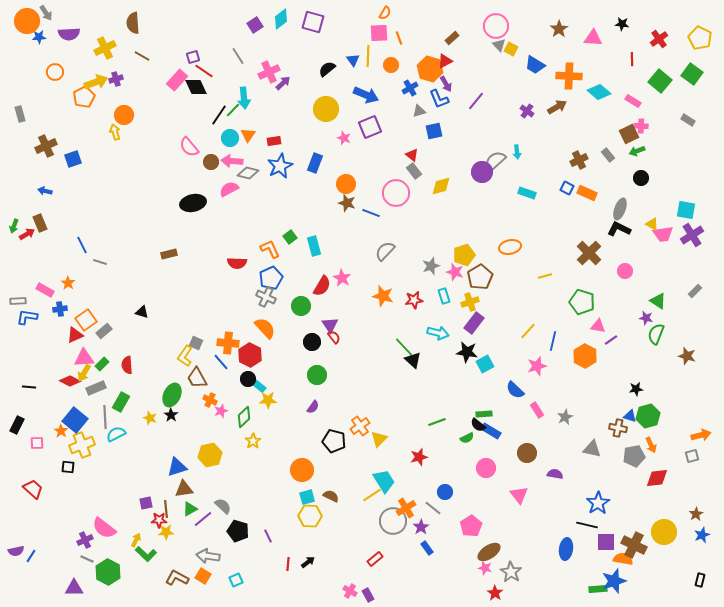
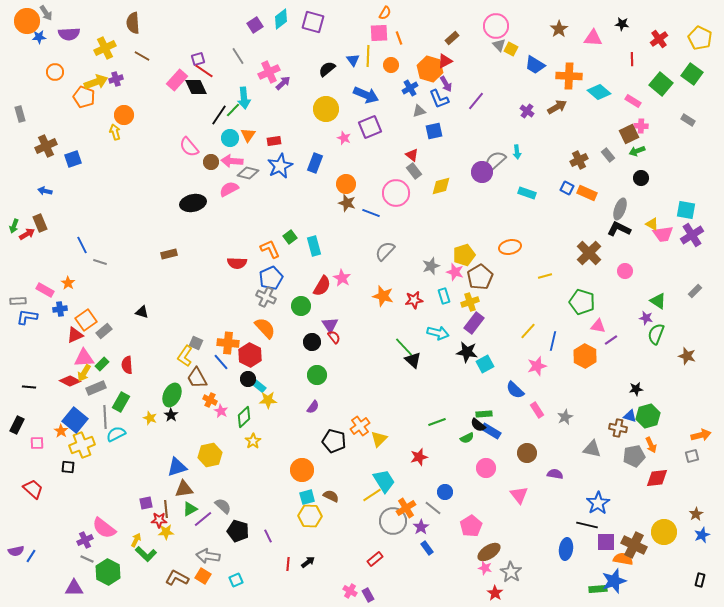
purple square at (193, 57): moved 5 px right, 2 px down
green square at (660, 81): moved 1 px right, 3 px down
orange pentagon at (84, 97): rotated 25 degrees counterclockwise
pink star at (221, 411): rotated 24 degrees counterclockwise
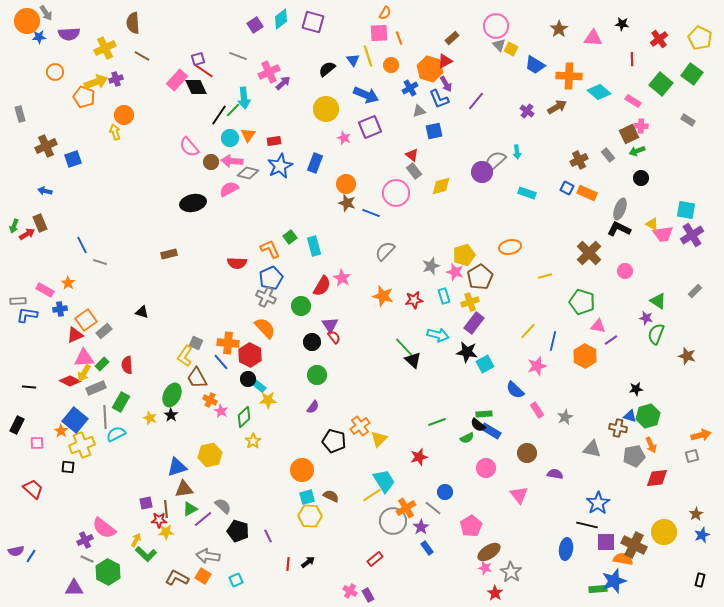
gray line at (238, 56): rotated 36 degrees counterclockwise
yellow line at (368, 56): rotated 20 degrees counterclockwise
blue L-shape at (27, 317): moved 2 px up
cyan arrow at (438, 333): moved 2 px down
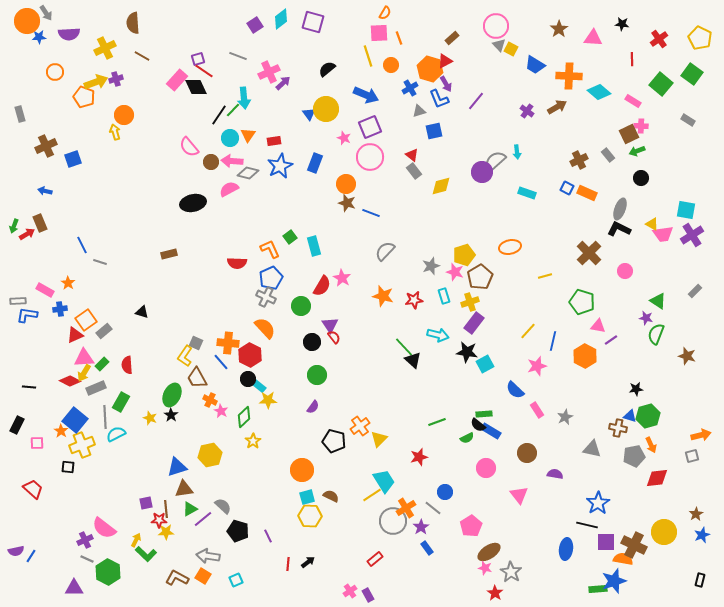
blue triangle at (353, 60): moved 44 px left, 54 px down
pink circle at (396, 193): moved 26 px left, 36 px up
pink cross at (350, 591): rotated 24 degrees clockwise
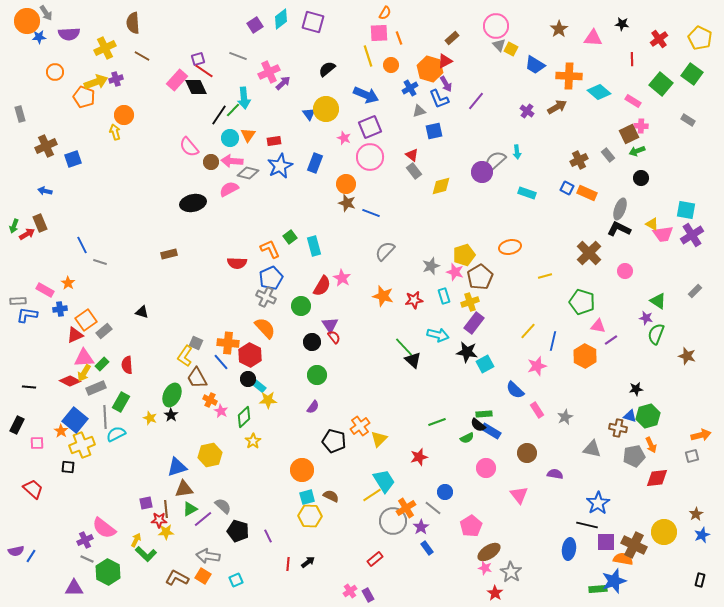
blue ellipse at (566, 549): moved 3 px right
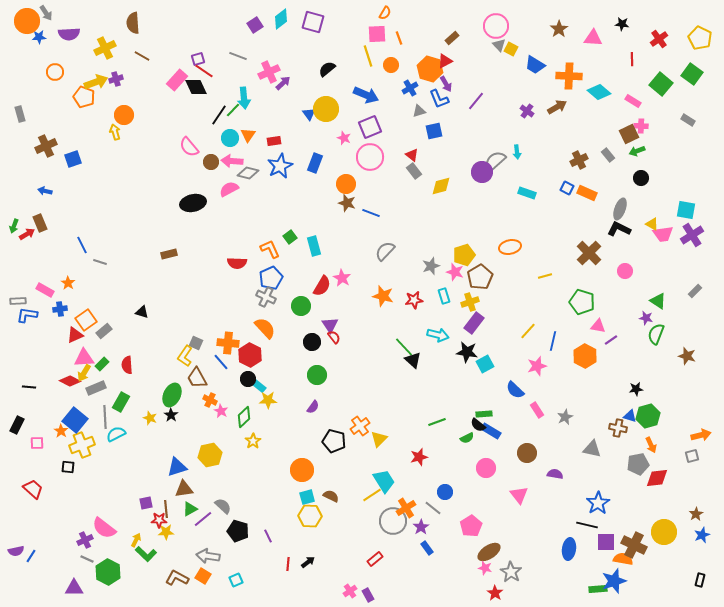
pink square at (379, 33): moved 2 px left, 1 px down
gray pentagon at (634, 456): moved 4 px right, 8 px down
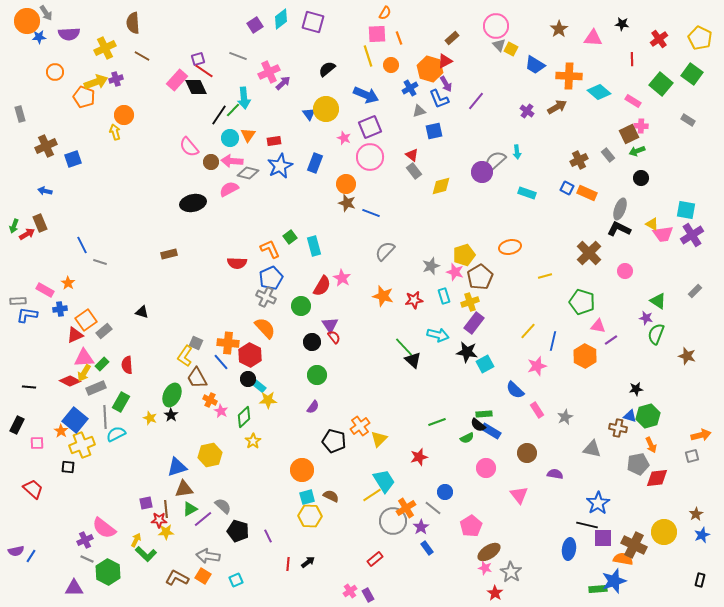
purple square at (606, 542): moved 3 px left, 4 px up
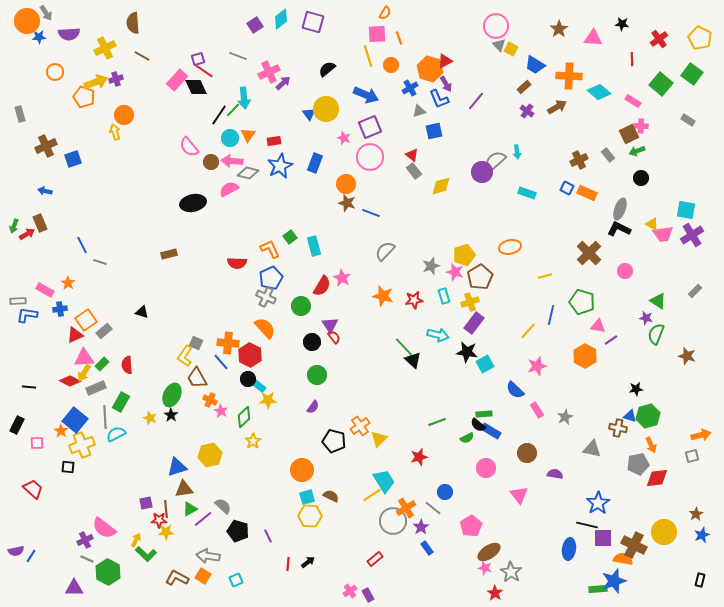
brown rectangle at (452, 38): moved 72 px right, 49 px down
blue line at (553, 341): moved 2 px left, 26 px up
